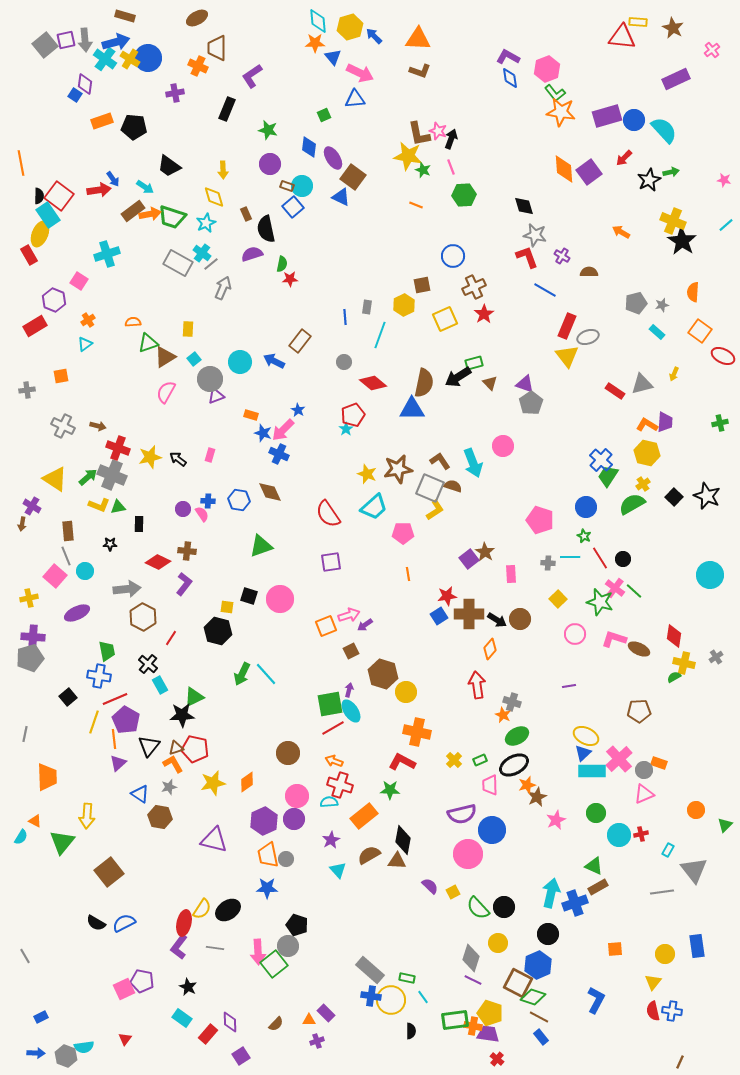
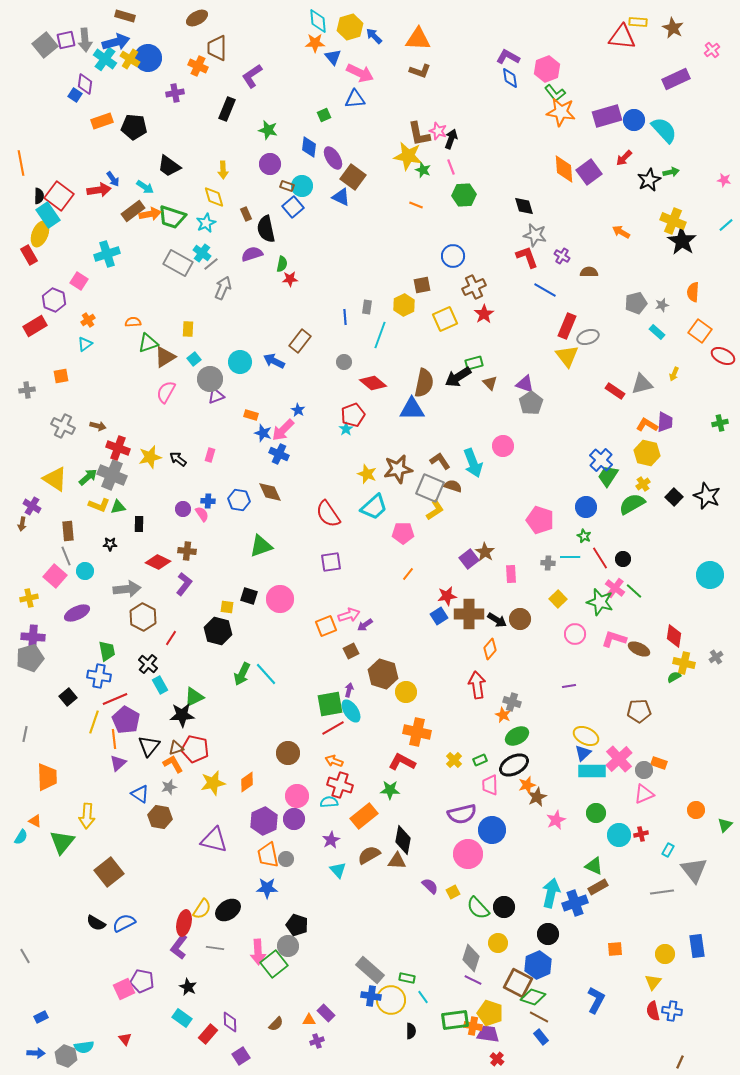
orange line at (408, 574): rotated 48 degrees clockwise
red triangle at (125, 1039): rotated 16 degrees counterclockwise
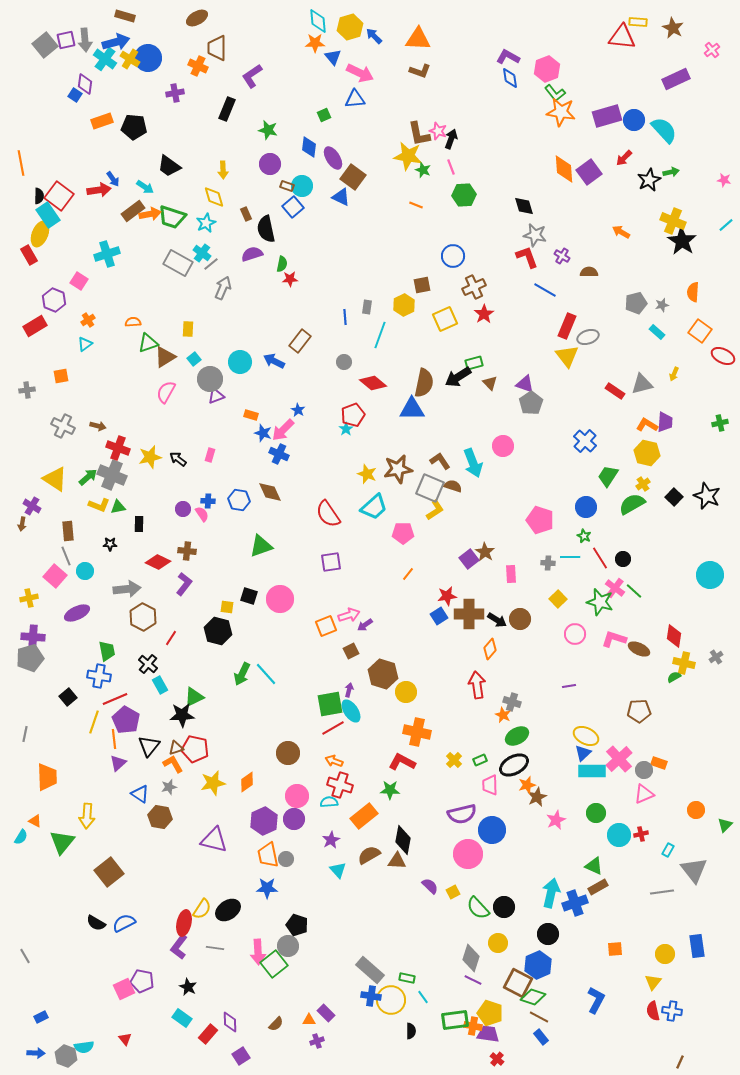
blue cross at (601, 460): moved 16 px left, 19 px up
